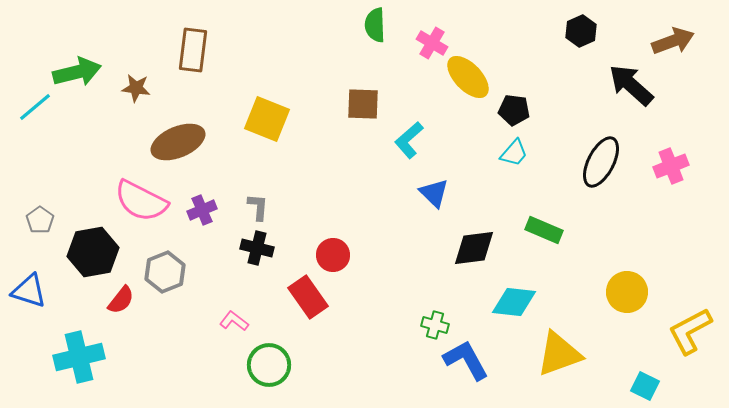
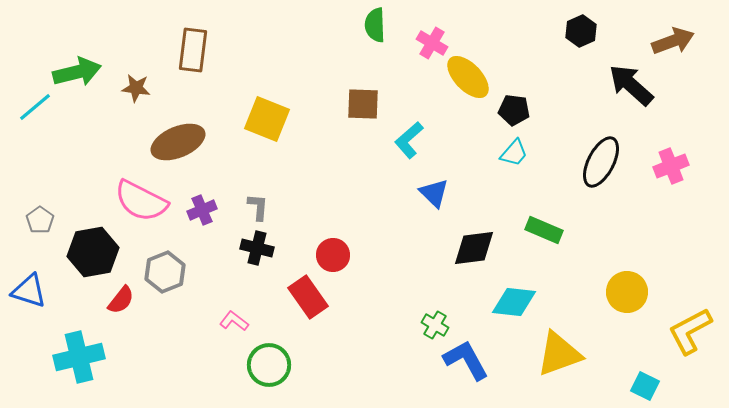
green cross at (435, 325): rotated 16 degrees clockwise
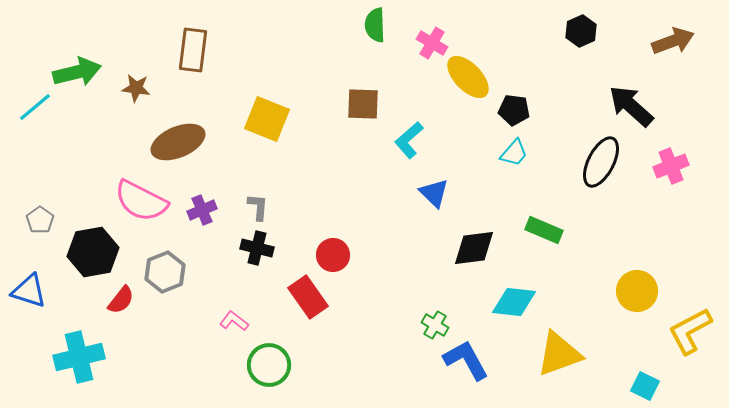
black arrow at (631, 85): moved 21 px down
yellow circle at (627, 292): moved 10 px right, 1 px up
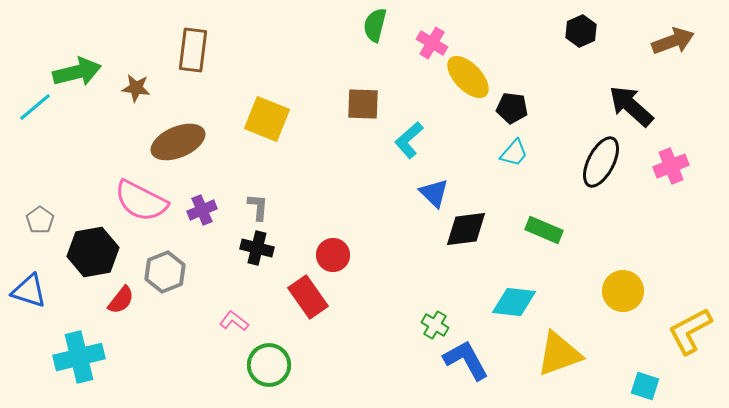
green semicircle at (375, 25): rotated 16 degrees clockwise
black pentagon at (514, 110): moved 2 px left, 2 px up
black diamond at (474, 248): moved 8 px left, 19 px up
yellow circle at (637, 291): moved 14 px left
cyan square at (645, 386): rotated 8 degrees counterclockwise
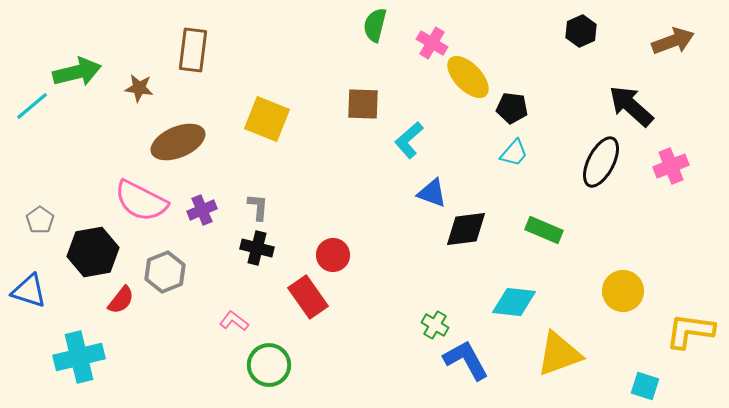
brown star at (136, 88): moved 3 px right
cyan line at (35, 107): moved 3 px left, 1 px up
blue triangle at (434, 193): moved 2 px left; rotated 24 degrees counterclockwise
yellow L-shape at (690, 331): rotated 36 degrees clockwise
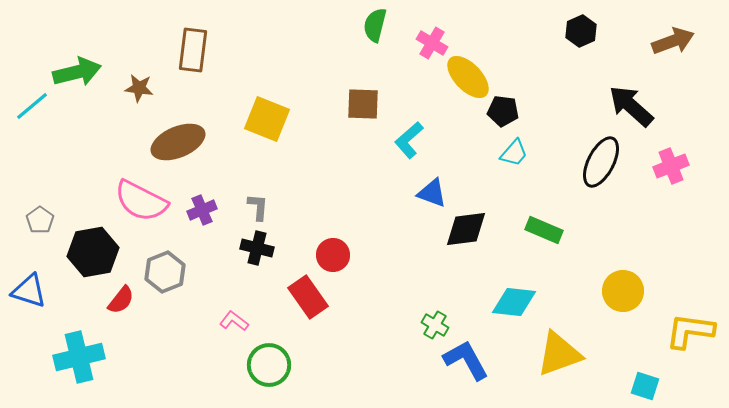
black pentagon at (512, 108): moved 9 px left, 3 px down
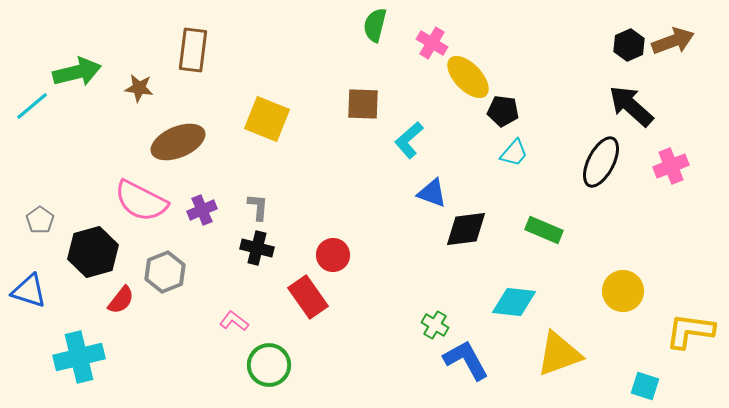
black hexagon at (581, 31): moved 48 px right, 14 px down
black hexagon at (93, 252): rotated 6 degrees counterclockwise
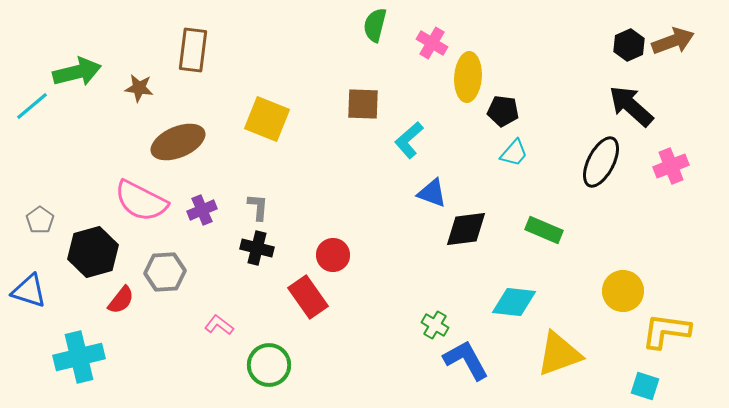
yellow ellipse at (468, 77): rotated 48 degrees clockwise
gray hexagon at (165, 272): rotated 18 degrees clockwise
pink L-shape at (234, 321): moved 15 px left, 4 px down
yellow L-shape at (690, 331): moved 24 px left
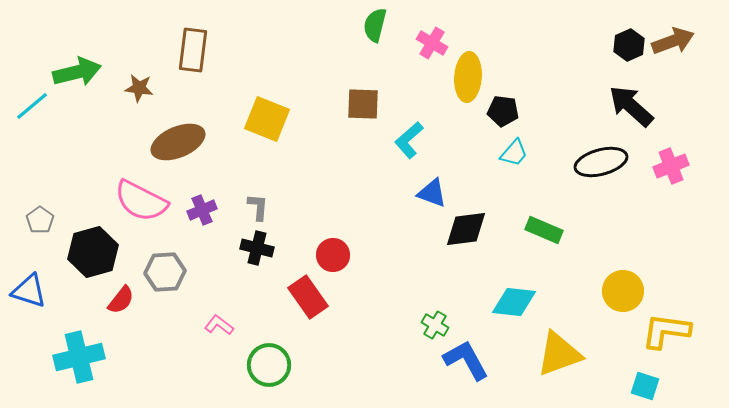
black ellipse at (601, 162): rotated 48 degrees clockwise
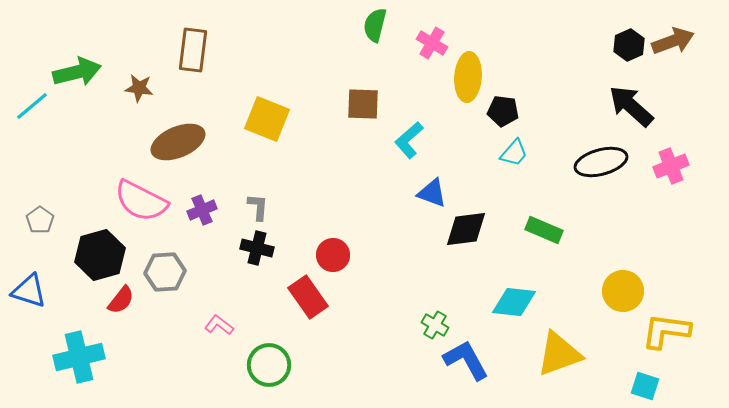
black hexagon at (93, 252): moved 7 px right, 3 px down
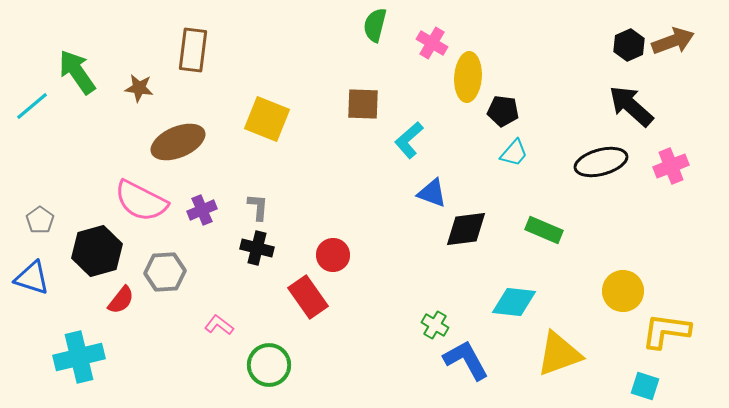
green arrow at (77, 72): rotated 111 degrees counterclockwise
black hexagon at (100, 255): moved 3 px left, 4 px up
blue triangle at (29, 291): moved 3 px right, 13 px up
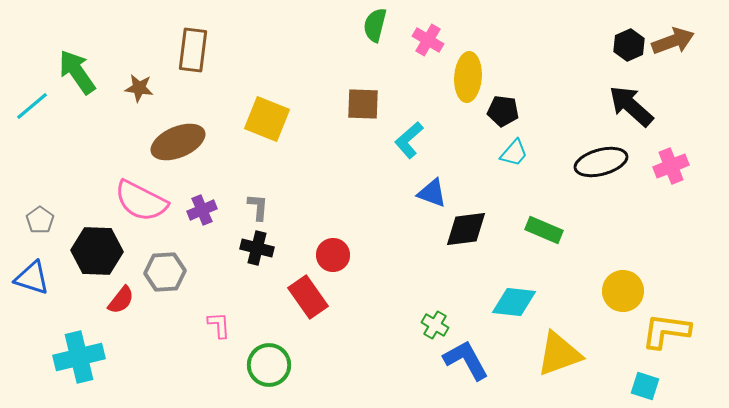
pink cross at (432, 43): moved 4 px left, 3 px up
black hexagon at (97, 251): rotated 18 degrees clockwise
pink L-shape at (219, 325): rotated 48 degrees clockwise
